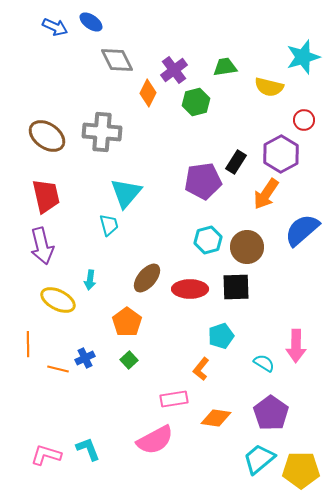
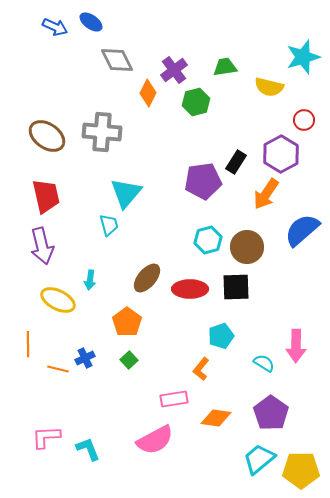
pink L-shape at (46, 455): moved 18 px up; rotated 20 degrees counterclockwise
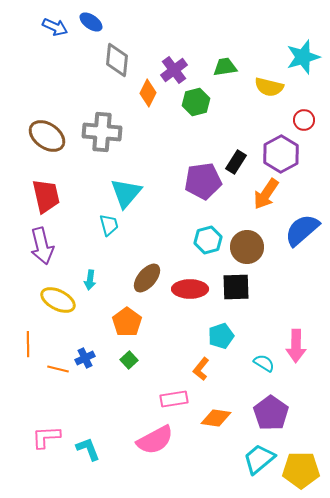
gray diamond at (117, 60): rotated 32 degrees clockwise
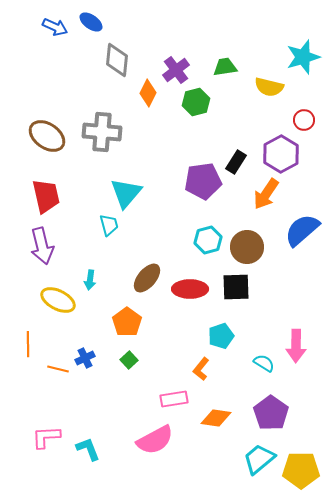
purple cross at (174, 70): moved 2 px right
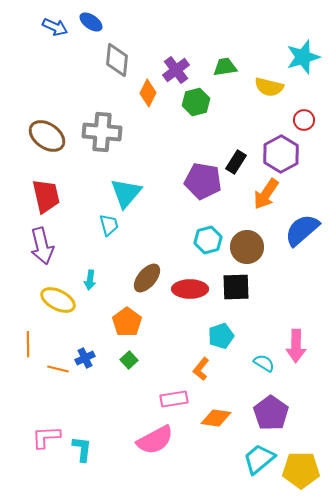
purple pentagon at (203, 181): rotated 18 degrees clockwise
cyan L-shape at (88, 449): moved 6 px left; rotated 28 degrees clockwise
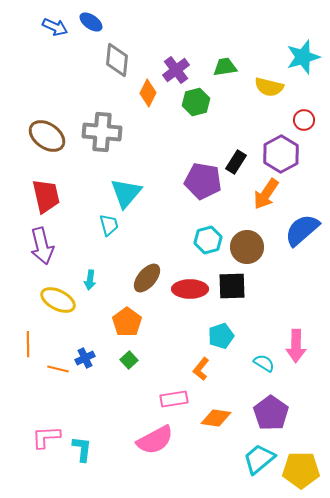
black square at (236, 287): moved 4 px left, 1 px up
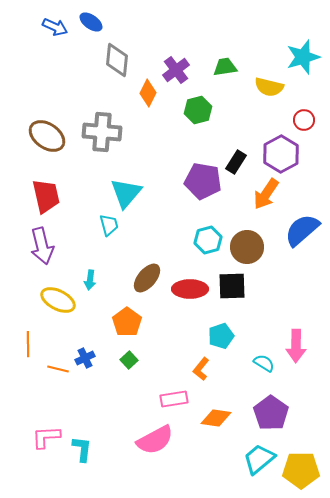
green hexagon at (196, 102): moved 2 px right, 8 px down
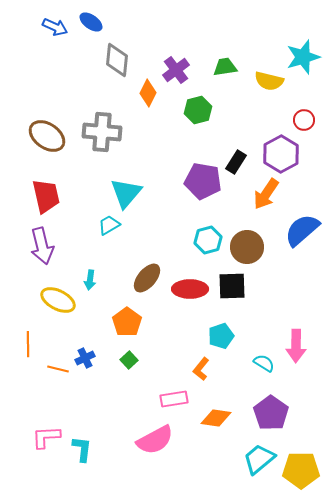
yellow semicircle at (269, 87): moved 6 px up
cyan trapezoid at (109, 225): rotated 105 degrees counterclockwise
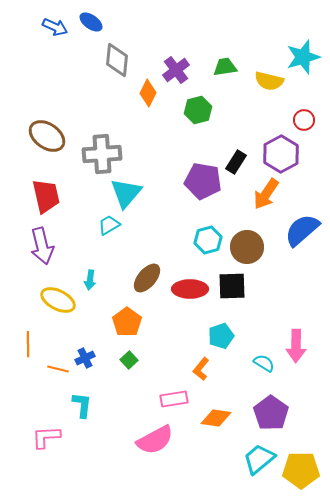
gray cross at (102, 132): moved 22 px down; rotated 9 degrees counterclockwise
cyan L-shape at (82, 449): moved 44 px up
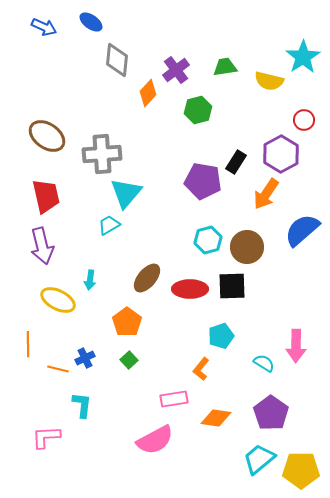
blue arrow at (55, 27): moved 11 px left
cyan star at (303, 57): rotated 16 degrees counterclockwise
orange diamond at (148, 93): rotated 16 degrees clockwise
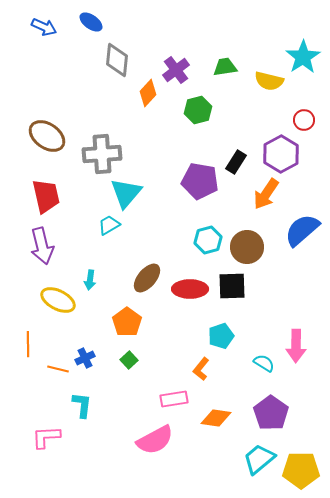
purple pentagon at (203, 181): moved 3 px left
